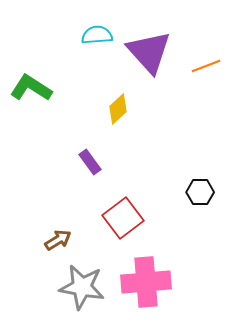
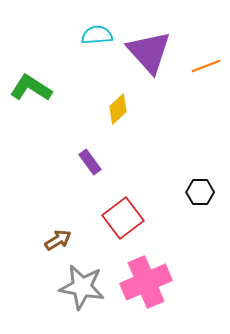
pink cross: rotated 18 degrees counterclockwise
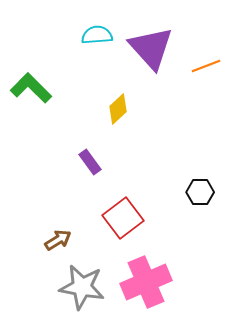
purple triangle: moved 2 px right, 4 px up
green L-shape: rotated 12 degrees clockwise
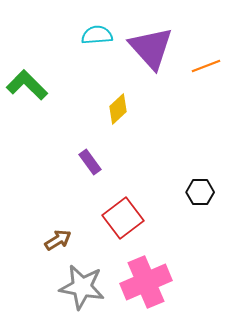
green L-shape: moved 4 px left, 3 px up
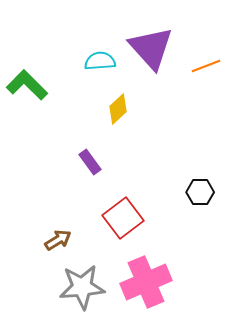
cyan semicircle: moved 3 px right, 26 px down
gray star: rotated 15 degrees counterclockwise
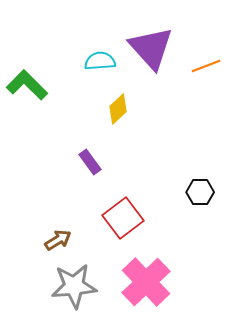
pink cross: rotated 21 degrees counterclockwise
gray star: moved 8 px left, 1 px up
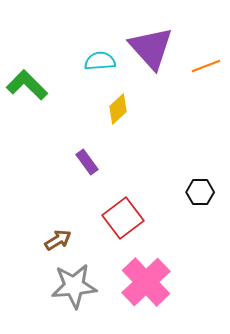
purple rectangle: moved 3 px left
